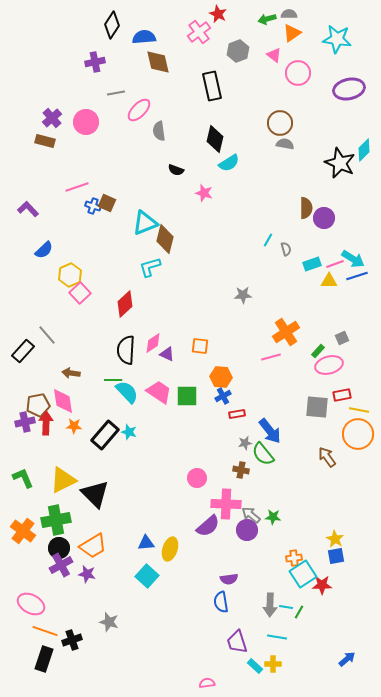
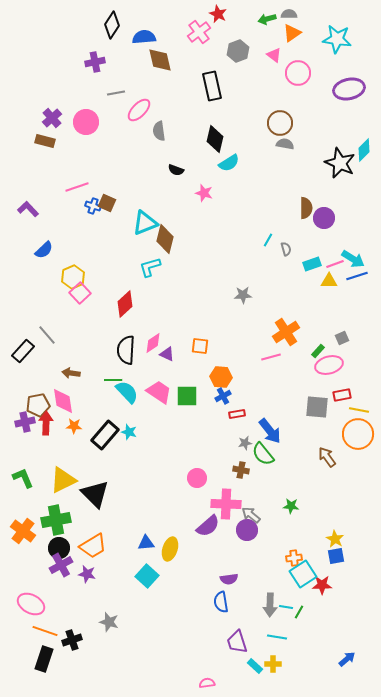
brown diamond at (158, 62): moved 2 px right, 2 px up
yellow hexagon at (70, 275): moved 3 px right, 2 px down
green star at (273, 517): moved 18 px right, 11 px up
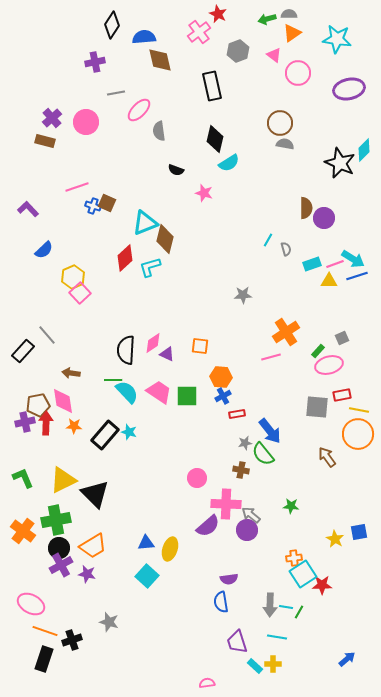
red diamond at (125, 304): moved 46 px up
blue square at (336, 556): moved 23 px right, 24 px up
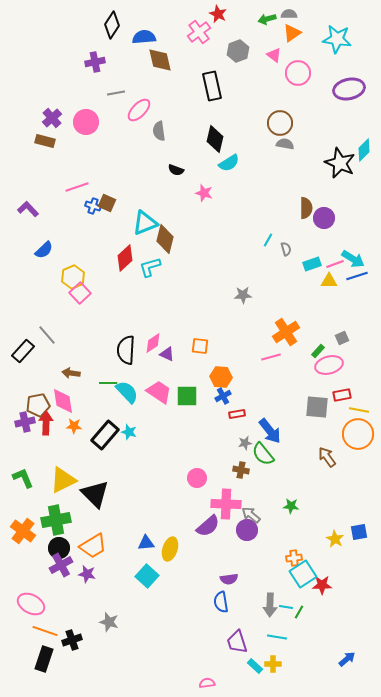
green line at (113, 380): moved 5 px left, 3 px down
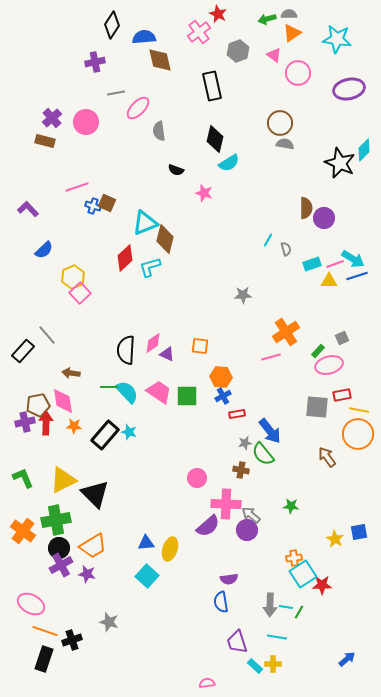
pink ellipse at (139, 110): moved 1 px left, 2 px up
green line at (108, 383): moved 1 px right, 4 px down
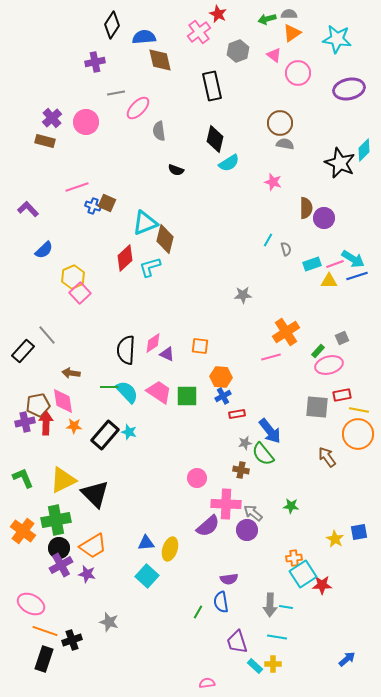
pink star at (204, 193): moved 69 px right, 11 px up
gray arrow at (251, 515): moved 2 px right, 2 px up
green line at (299, 612): moved 101 px left
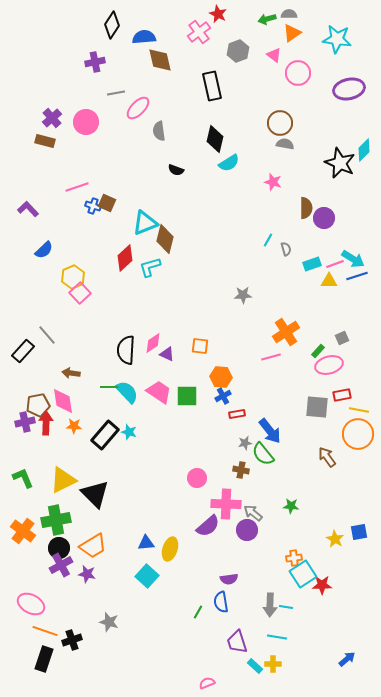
pink semicircle at (207, 683): rotated 14 degrees counterclockwise
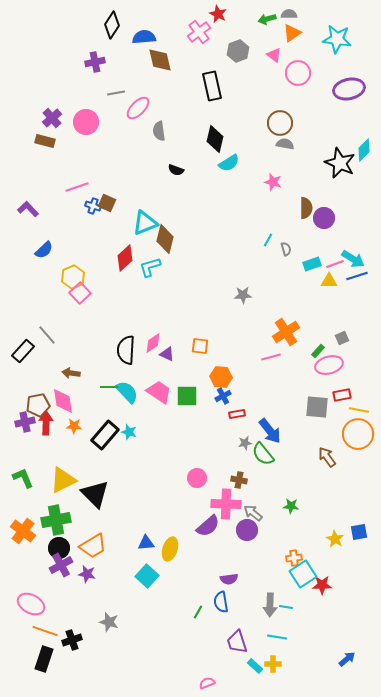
brown cross at (241, 470): moved 2 px left, 10 px down
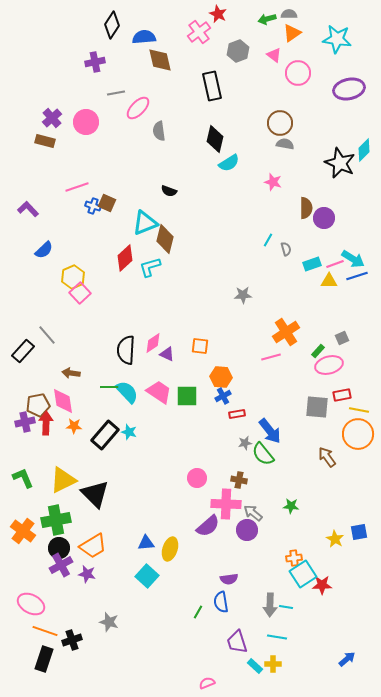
black semicircle at (176, 170): moved 7 px left, 21 px down
